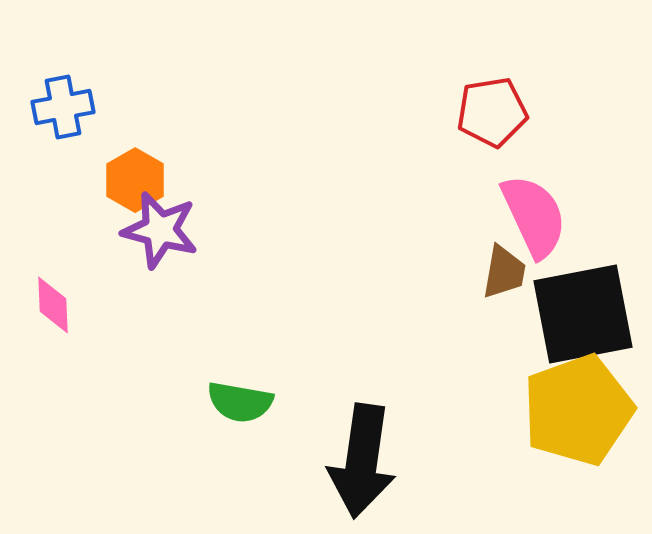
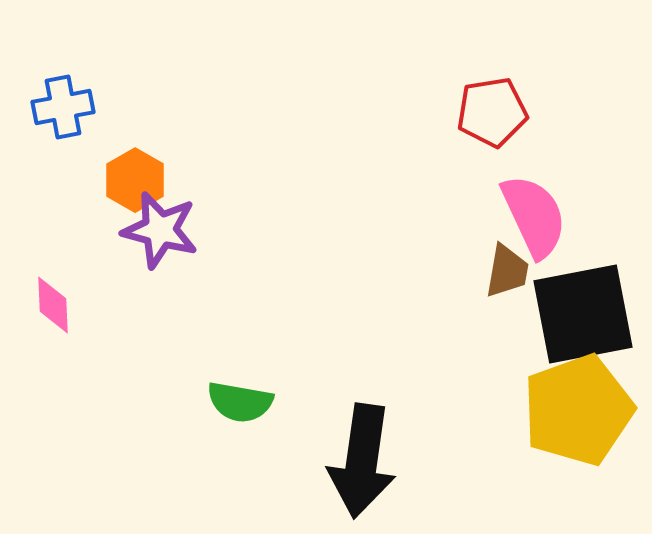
brown trapezoid: moved 3 px right, 1 px up
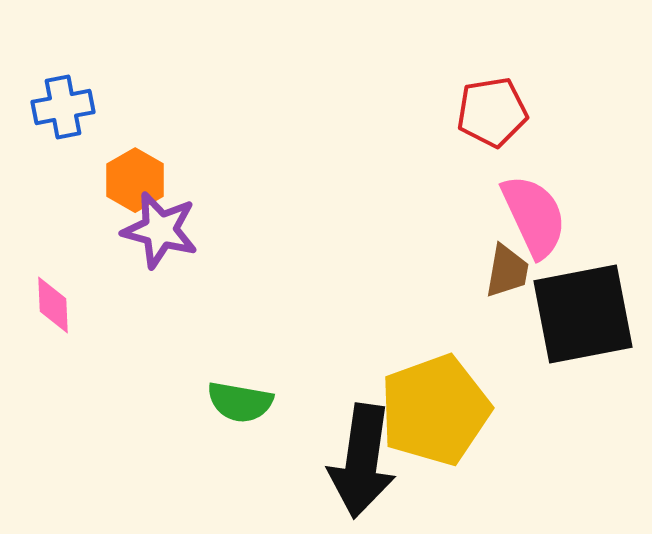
yellow pentagon: moved 143 px left
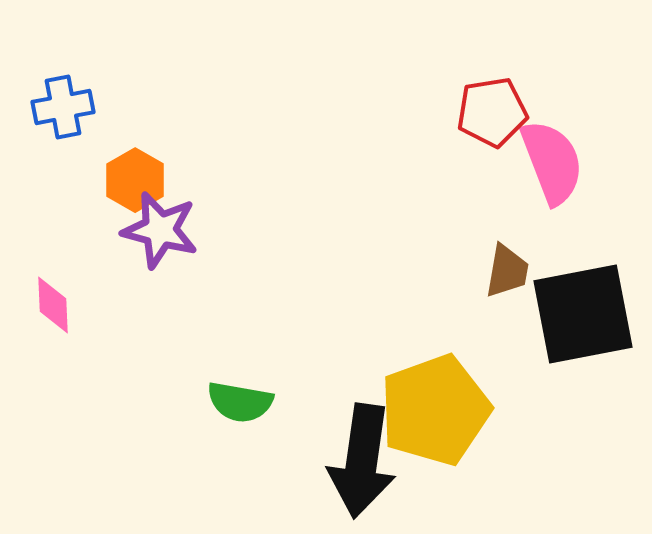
pink semicircle: moved 18 px right, 54 px up; rotated 4 degrees clockwise
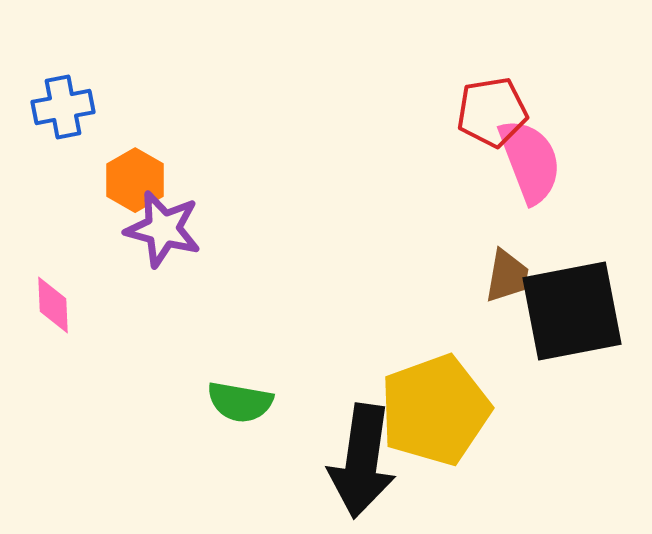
pink semicircle: moved 22 px left, 1 px up
purple star: moved 3 px right, 1 px up
brown trapezoid: moved 5 px down
black square: moved 11 px left, 3 px up
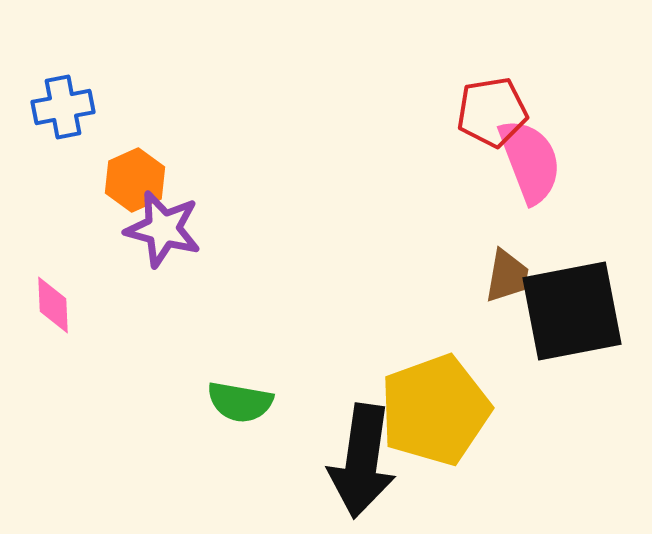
orange hexagon: rotated 6 degrees clockwise
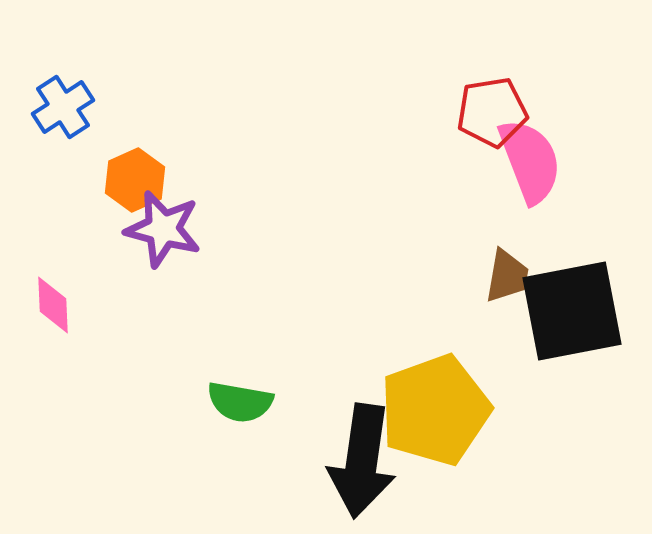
blue cross: rotated 22 degrees counterclockwise
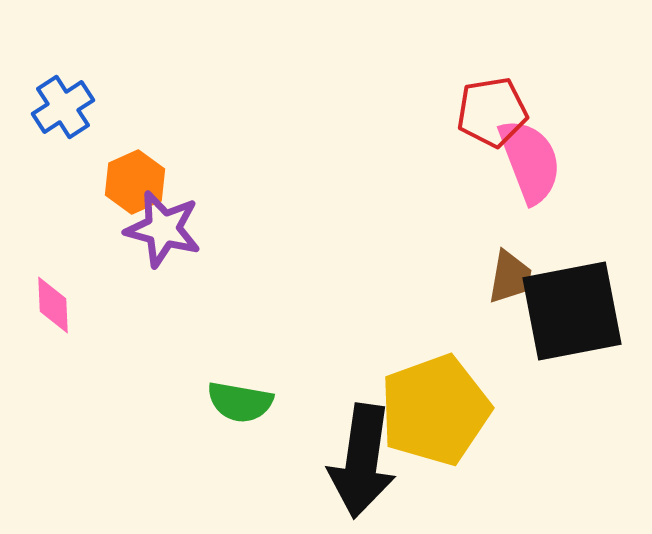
orange hexagon: moved 2 px down
brown trapezoid: moved 3 px right, 1 px down
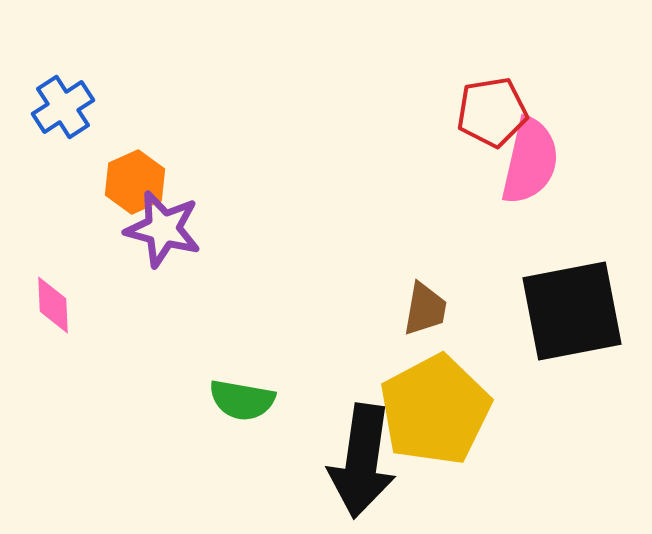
pink semicircle: rotated 34 degrees clockwise
brown trapezoid: moved 85 px left, 32 px down
green semicircle: moved 2 px right, 2 px up
yellow pentagon: rotated 8 degrees counterclockwise
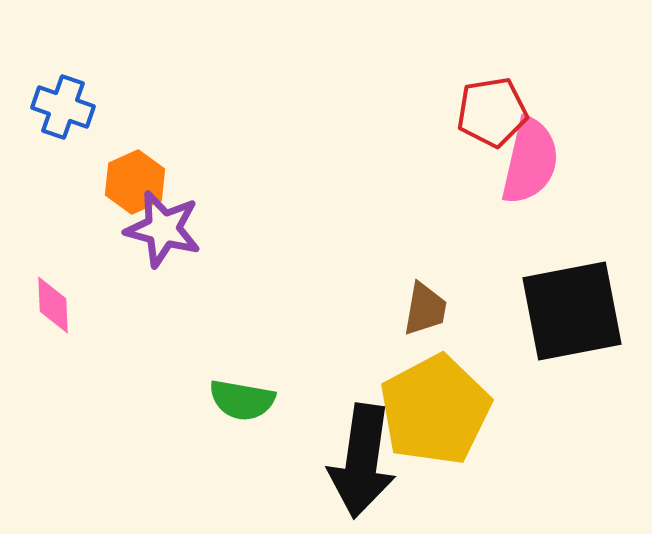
blue cross: rotated 38 degrees counterclockwise
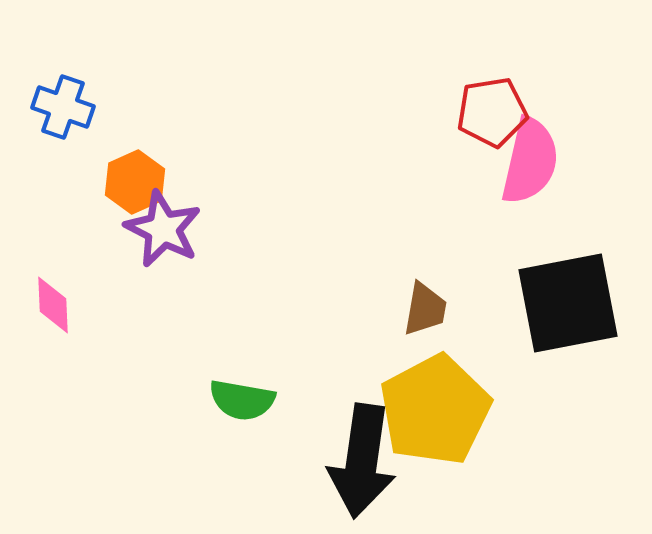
purple star: rotated 12 degrees clockwise
black square: moved 4 px left, 8 px up
